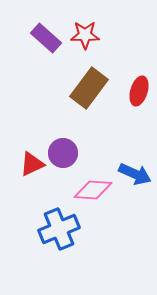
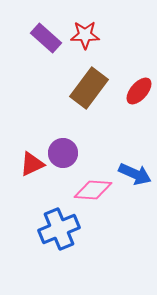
red ellipse: rotated 24 degrees clockwise
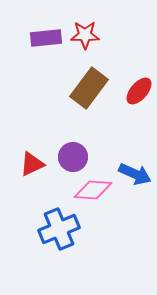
purple rectangle: rotated 48 degrees counterclockwise
purple circle: moved 10 px right, 4 px down
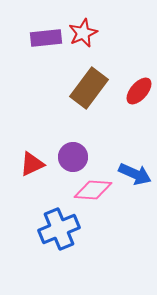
red star: moved 2 px left, 2 px up; rotated 24 degrees counterclockwise
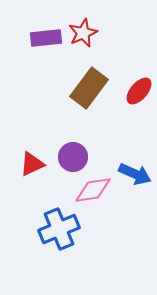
pink diamond: rotated 12 degrees counterclockwise
